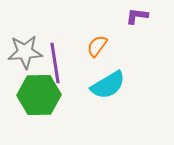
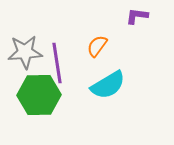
purple line: moved 2 px right
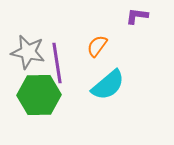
gray star: moved 3 px right; rotated 16 degrees clockwise
cyan semicircle: rotated 9 degrees counterclockwise
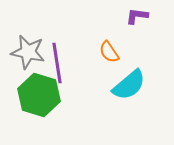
orange semicircle: moved 12 px right, 6 px down; rotated 70 degrees counterclockwise
cyan semicircle: moved 21 px right
green hexagon: rotated 18 degrees clockwise
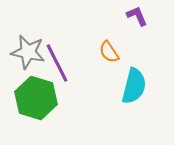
purple L-shape: rotated 60 degrees clockwise
purple line: rotated 18 degrees counterclockwise
cyan semicircle: moved 5 px right, 1 px down; rotated 36 degrees counterclockwise
green hexagon: moved 3 px left, 3 px down
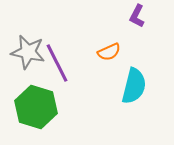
purple L-shape: rotated 130 degrees counterclockwise
orange semicircle: rotated 80 degrees counterclockwise
green hexagon: moved 9 px down
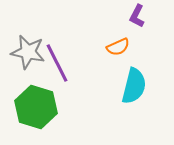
orange semicircle: moved 9 px right, 5 px up
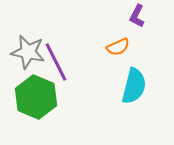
purple line: moved 1 px left, 1 px up
green hexagon: moved 10 px up; rotated 6 degrees clockwise
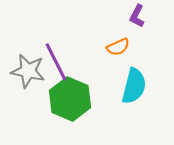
gray star: moved 19 px down
green hexagon: moved 34 px right, 2 px down
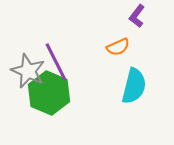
purple L-shape: rotated 10 degrees clockwise
gray star: rotated 12 degrees clockwise
green hexagon: moved 21 px left, 6 px up
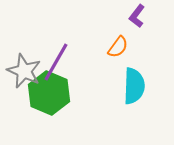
orange semicircle: rotated 30 degrees counterclockwise
purple line: rotated 57 degrees clockwise
gray star: moved 4 px left
cyan semicircle: rotated 12 degrees counterclockwise
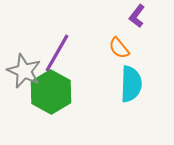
orange semicircle: moved 1 px right, 1 px down; rotated 105 degrees clockwise
purple line: moved 1 px right, 9 px up
cyan semicircle: moved 3 px left, 2 px up
green hexagon: moved 2 px right, 1 px up; rotated 6 degrees clockwise
